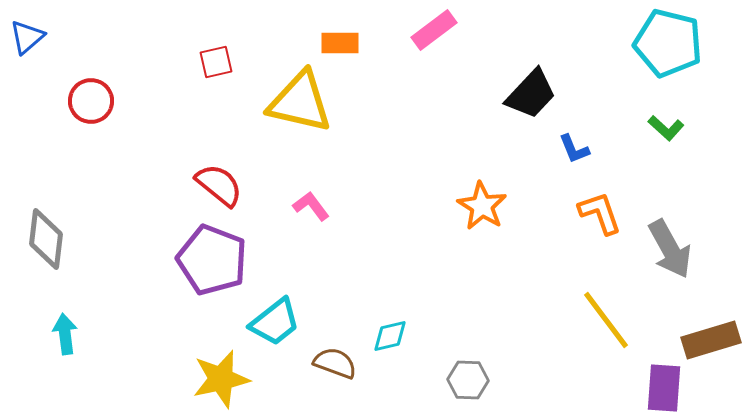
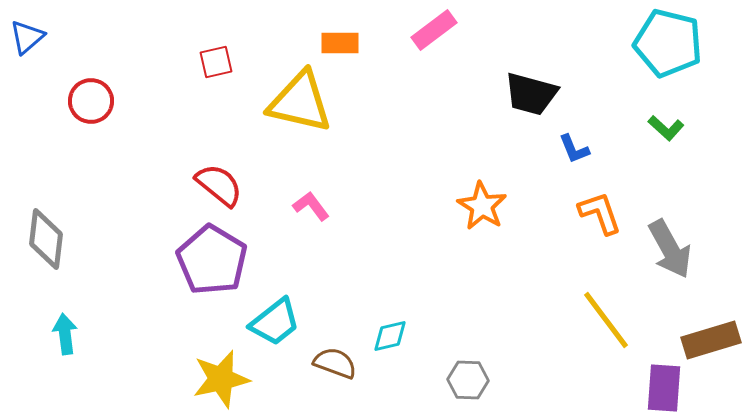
black trapezoid: rotated 62 degrees clockwise
purple pentagon: rotated 10 degrees clockwise
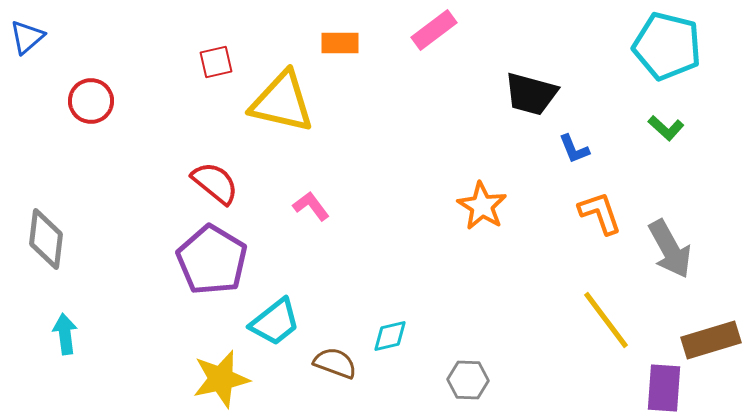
cyan pentagon: moved 1 px left, 3 px down
yellow triangle: moved 18 px left
red semicircle: moved 4 px left, 2 px up
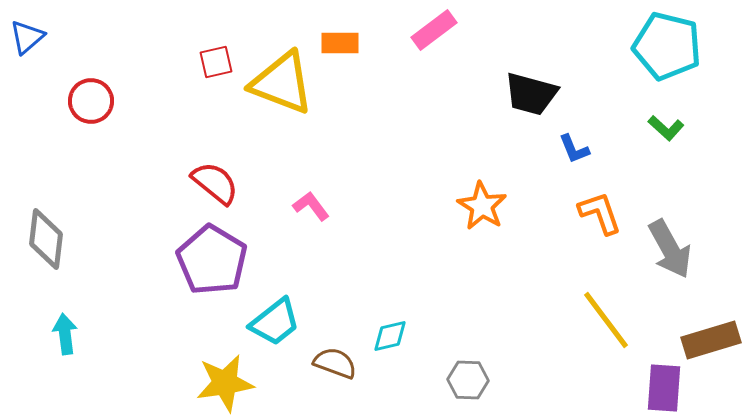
yellow triangle: moved 19 px up; rotated 8 degrees clockwise
yellow star: moved 4 px right, 4 px down; rotated 4 degrees clockwise
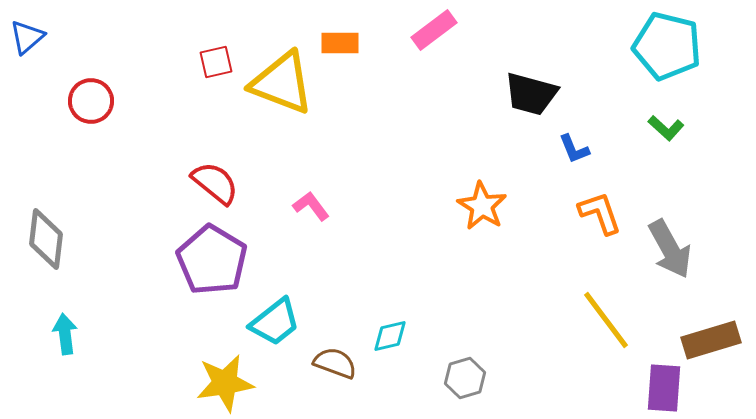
gray hexagon: moved 3 px left, 2 px up; rotated 18 degrees counterclockwise
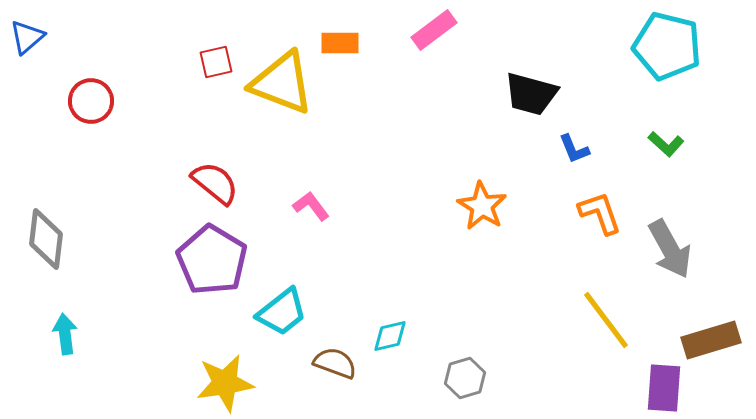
green L-shape: moved 16 px down
cyan trapezoid: moved 7 px right, 10 px up
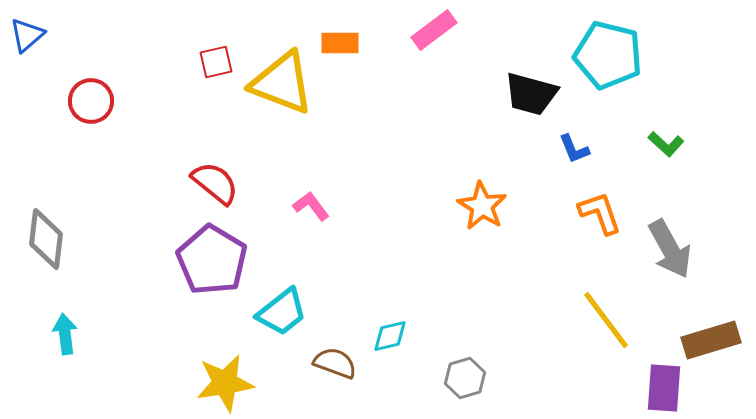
blue triangle: moved 2 px up
cyan pentagon: moved 59 px left, 9 px down
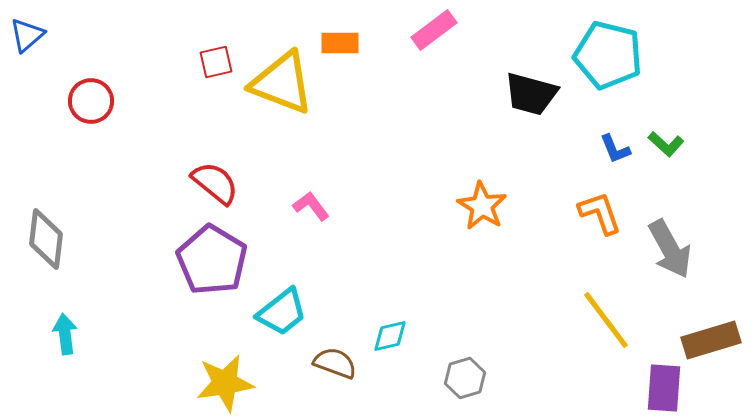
blue L-shape: moved 41 px right
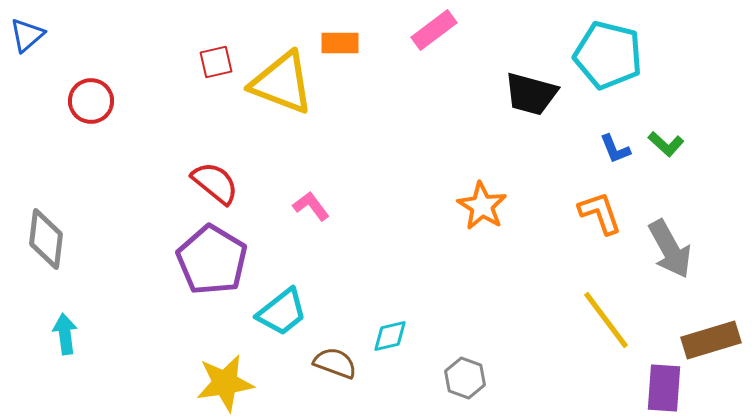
gray hexagon: rotated 24 degrees counterclockwise
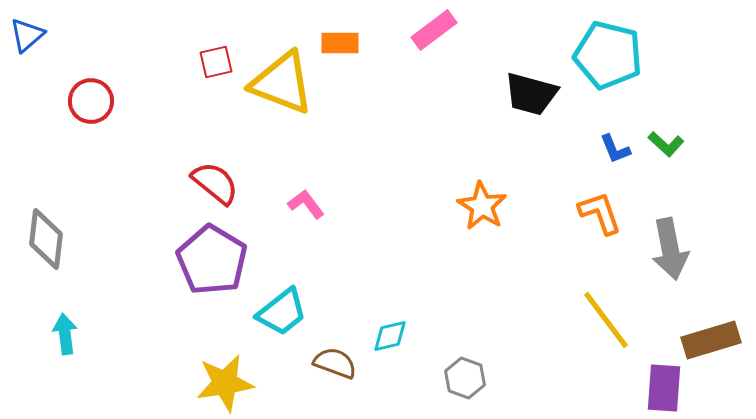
pink L-shape: moved 5 px left, 2 px up
gray arrow: rotated 18 degrees clockwise
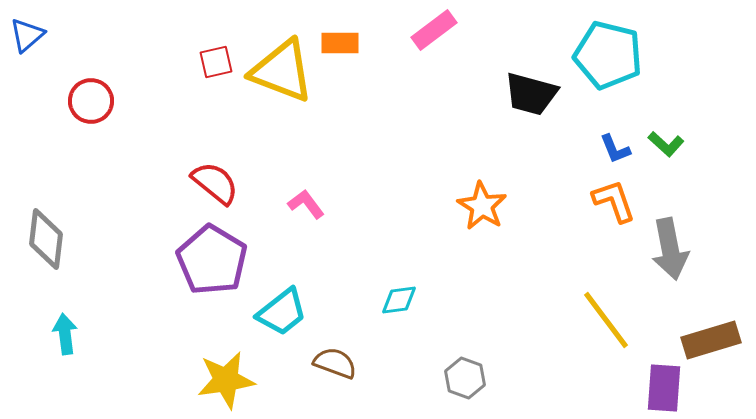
yellow triangle: moved 12 px up
orange L-shape: moved 14 px right, 12 px up
cyan diamond: moved 9 px right, 36 px up; rotated 6 degrees clockwise
yellow star: moved 1 px right, 3 px up
